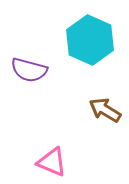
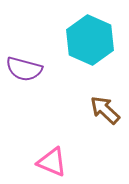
purple semicircle: moved 5 px left, 1 px up
brown arrow: rotated 12 degrees clockwise
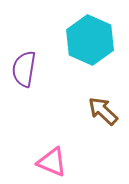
purple semicircle: rotated 84 degrees clockwise
brown arrow: moved 2 px left, 1 px down
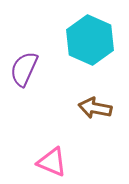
purple semicircle: rotated 15 degrees clockwise
brown arrow: moved 8 px left, 3 px up; rotated 32 degrees counterclockwise
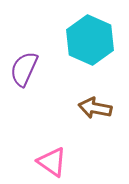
pink triangle: rotated 12 degrees clockwise
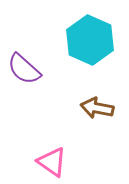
purple semicircle: rotated 72 degrees counterclockwise
brown arrow: moved 2 px right
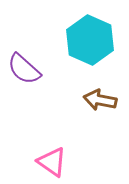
brown arrow: moved 3 px right, 8 px up
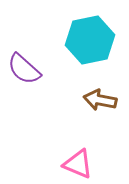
cyan hexagon: rotated 24 degrees clockwise
pink triangle: moved 26 px right, 2 px down; rotated 12 degrees counterclockwise
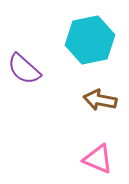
pink triangle: moved 20 px right, 5 px up
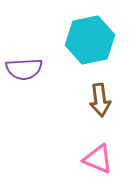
purple semicircle: rotated 45 degrees counterclockwise
brown arrow: rotated 108 degrees counterclockwise
